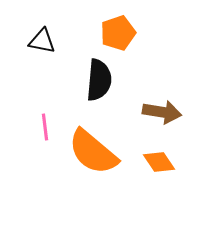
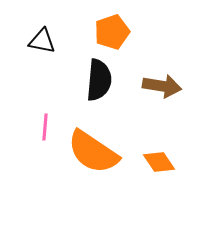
orange pentagon: moved 6 px left, 1 px up
brown arrow: moved 26 px up
pink line: rotated 12 degrees clockwise
orange semicircle: rotated 6 degrees counterclockwise
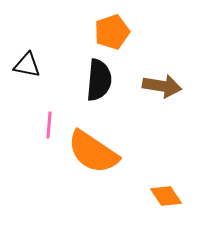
black triangle: moved 15 px left, 24 px down
pink line: moved 4 px right, 2 px up
orange diamond: moved 7 px right, 34 px down
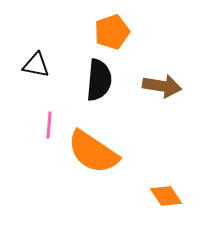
black triangle: moved 9 px right
